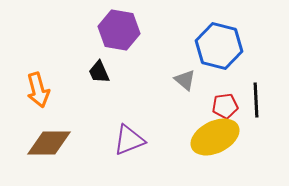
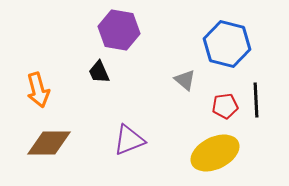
blue hexagon: moved 8 px right, 2 px up
yellow ellipse: moved 16 px down
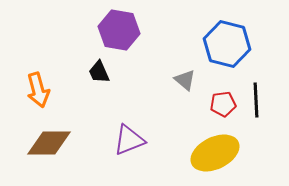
red pentagon: moved 2 px left, 2 px up
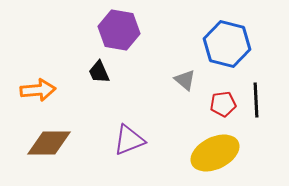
orange arrow: rotated 80 degrees counterclockwise
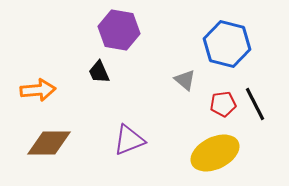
black line: moved 1 px left, 4 px down; rotated 24 degrees counterclockwise
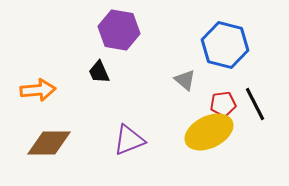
blue hexagon: moved 2 px left, 1 px down
yellow ellipse: moved 6 px left, 21 px up
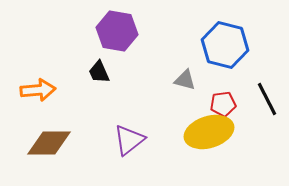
purple hexagon: moved 2 px left, 1 px down
gray triangle: rotated 25 degrees counterclockwise
black line: moved 12 px right, 5 px up
yellow ellipse: rotated 9 degrees clockwise
purple triangle: rotated 16 degrees counterclockwise
